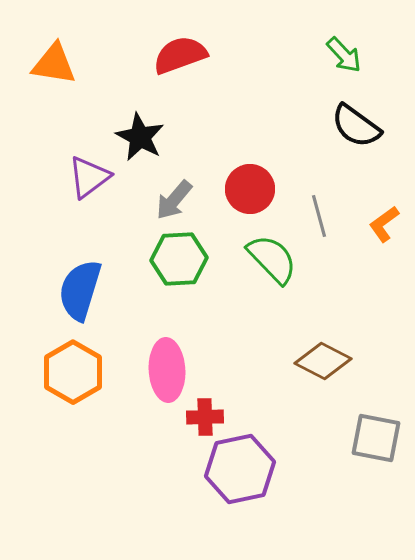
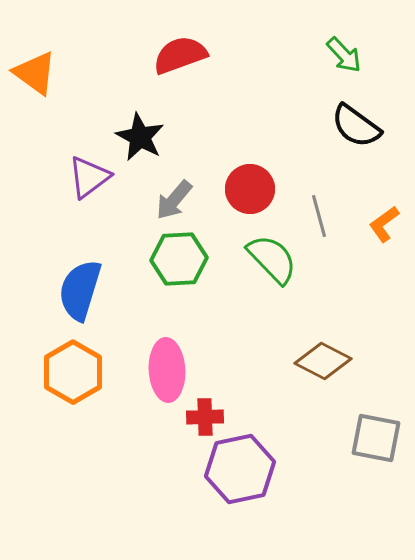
orange triangle: moved 19 px left, 9 px down; rotated 27 degrees clockwise
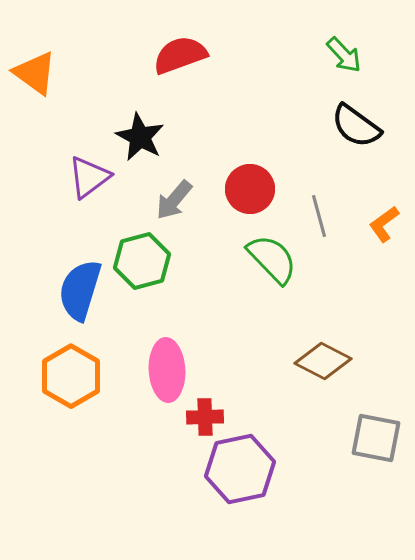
green hexagon: moved 37 px left, 2 px down; rotated 12 degrees counterclockwise
orange hexagon: moved 2 px left, 4 px down
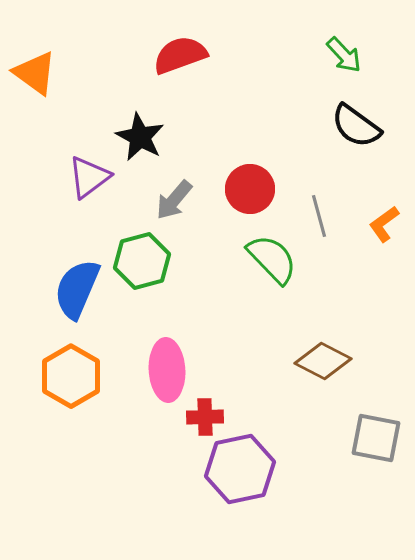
blue semicircle: moved 3 px left, 1 px up; rotated 6 degrees clockwise
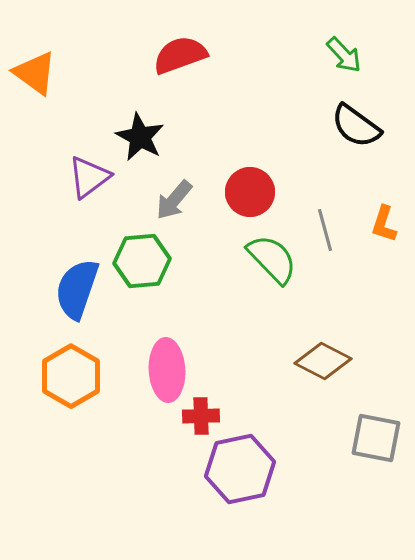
red circle: moved 3 px down
gray line: moved 6 px right, 14 px down
orange L-shape: rotated 36 degrees counterclockwise
green hexagon: rotated 10 degrees clockwise
blue semicircle: rotated 4 degrees counterclockwise
red cross: moved 4 px left, 1 px up
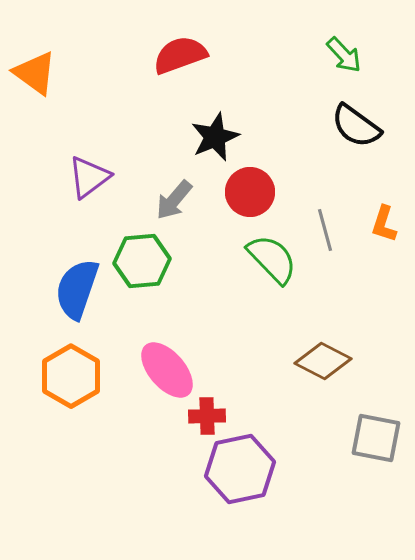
black star: moved 75 px right; rotated 21 degrees clockwise
pink ellipse: rotated 38 degrees counterclockwise
red cross: moved 6 px right
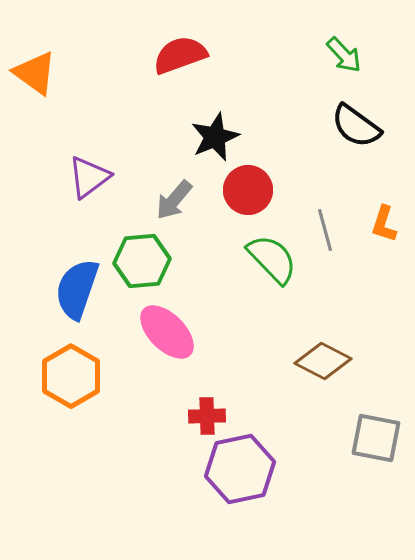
red circle: moved 2 px left, 2 px up
pink ellipse: moved 38 px up; rotated 4 degrees counterclockwise
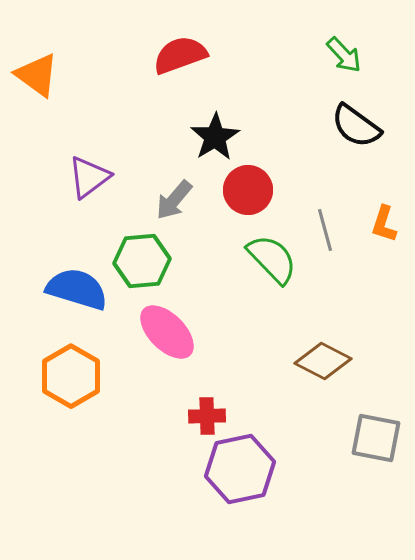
orange triangle: moved 2 px right, 2 px down
black star: rotated 9 degrees counterclockwise
blue semicircle: rotated 88 degrees clockwise
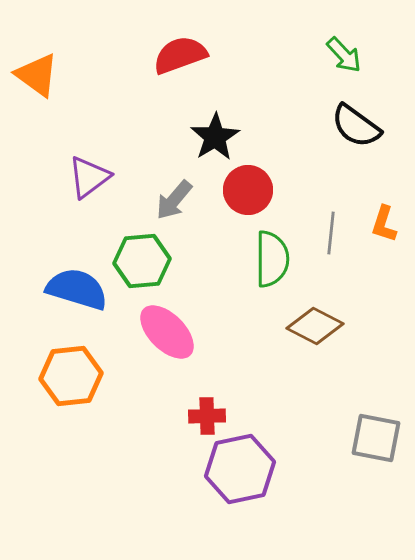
gray line: moved 6 px right, 3 px down; rotated 21 degrees clockwise
green semicircle: rotated 44 degrees clockwise
brown diamond: moved 8 px left, 35 px up
orange hexagon: rotated 24 degrees clockwise
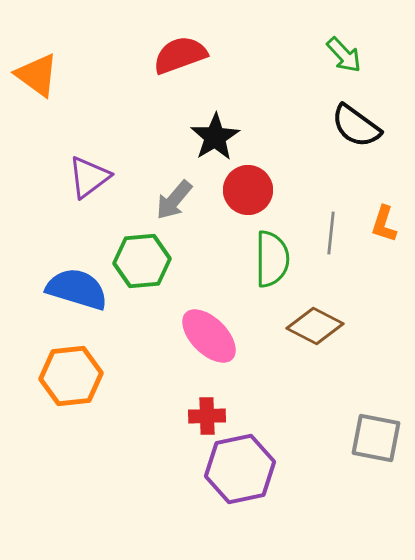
pink ellipse: moved 42 px right, 4 px down
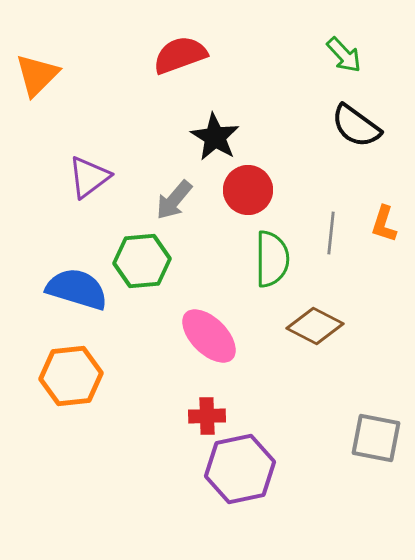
orange triangle: rotated 39 degrees clockwise
black star: rotated 9 degrees counterclockwise
